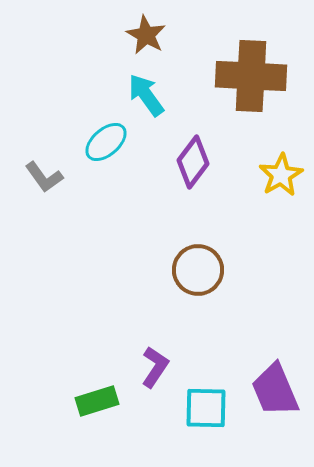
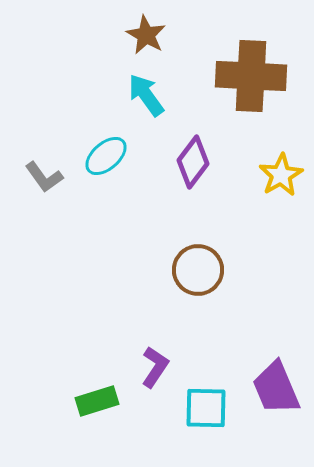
cyan ellipse: moved 14 px down
purple trapezoid: moved 1 px right, 2 px up
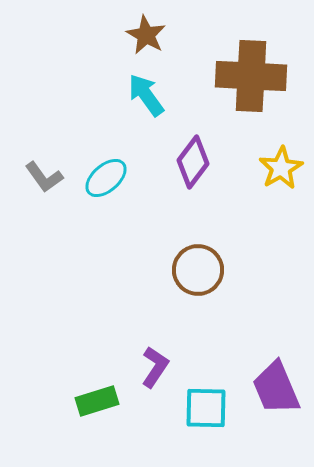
cyan ellipse: moved 22 px down
yellow star: moved 7 px up
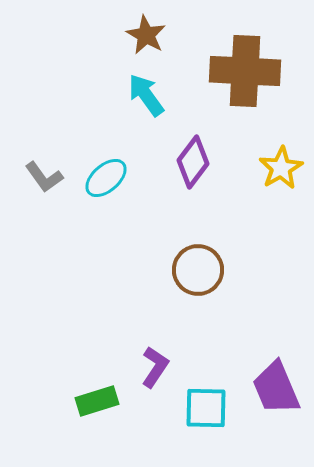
brown cross: moved 6 px left, 5 px up
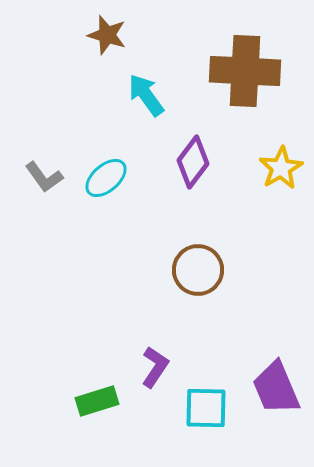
brown star: moved 39 px left; rotated 12 degrees counterclockwise
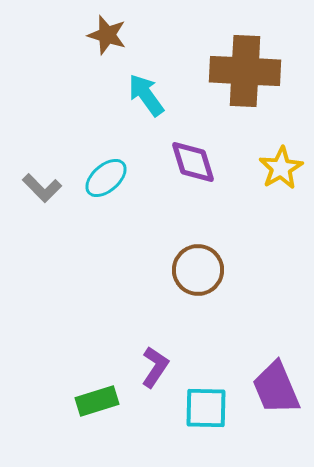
purple diamond: rotated 54 degrees counterclockwise
gray L-shape: moved 2 px left, 11 px down; rotated 9 degrees counterclockwise
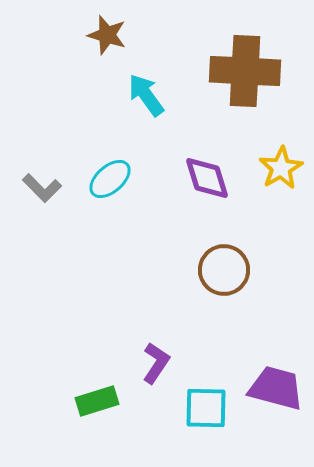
purple diamond: moved 14 px right, 16 px down
cyan ellipse: moved 4 px right, 1 px down
brown circle: moved 26 px right
purple L-shape: moved 1 px right, 4 px up
purple trapezoid: rotated 128 degrees clockwise
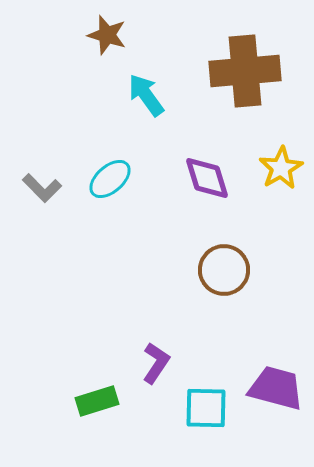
brown cross: rotated 8 degrees counterclockwise
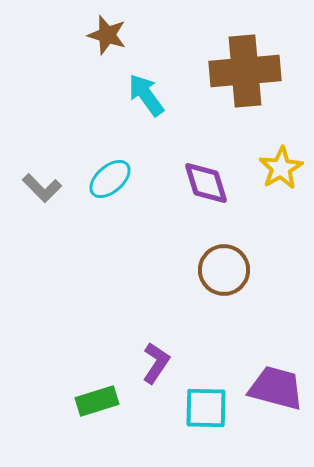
purple diamond: moved 1 px left, 5 px down
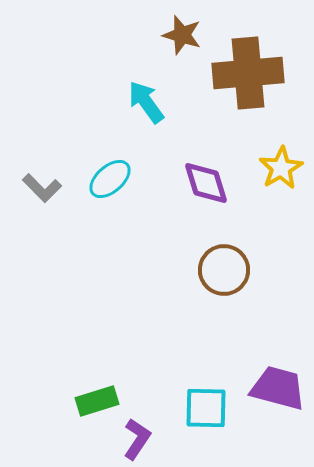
brown star: moved 75 px right
brown cross: moved 3 px right, 2 px down
cyan arrow: moved 7 px down
purple L-shape: moved 19 px left, 76 px down
purple trapezoid: moved 2 px right
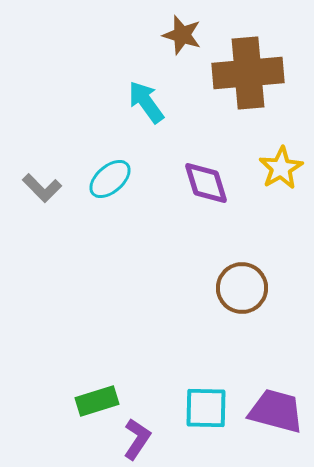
brown circle: moved 18 px right, 18 px down
purple trapezoid: moved 2 px left, 23 px down
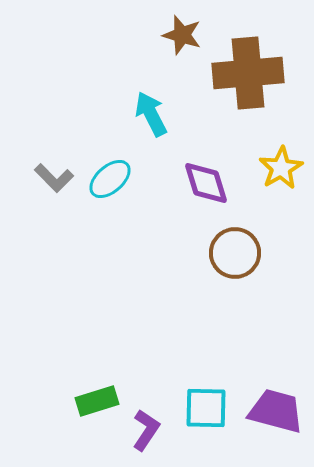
cyan arrow: moved 5 px right, 12 px down; rotated 9 degrees clockwise
gray L-shape: moved 12 px right, 10 px up
brown circle: moved 7 px left, 35 px up
purple L-shape: moved 9 px right, 9 px up
